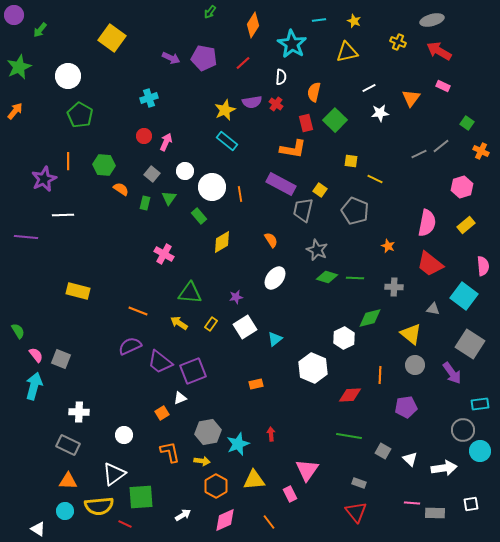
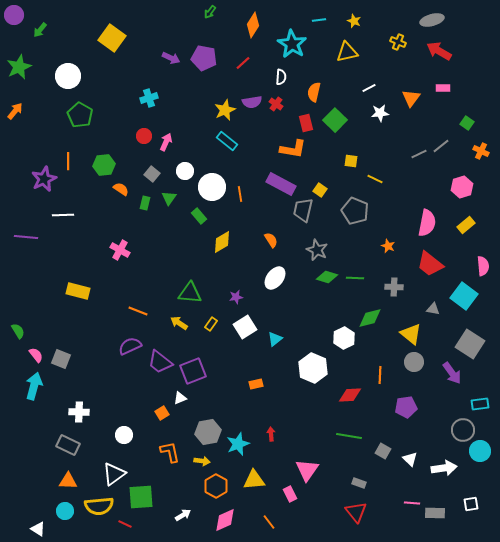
pink rectangle at (443, 86): moved 2 px down; rotated 24 degrees counterclockwise
green hexagon at (104, 165): rotated 10 degrees counterclockwise
pink cross at (164, 254): moved 44 px left, 4 px up
gray circle at (415, 365): moved 1 px left, 3 px up
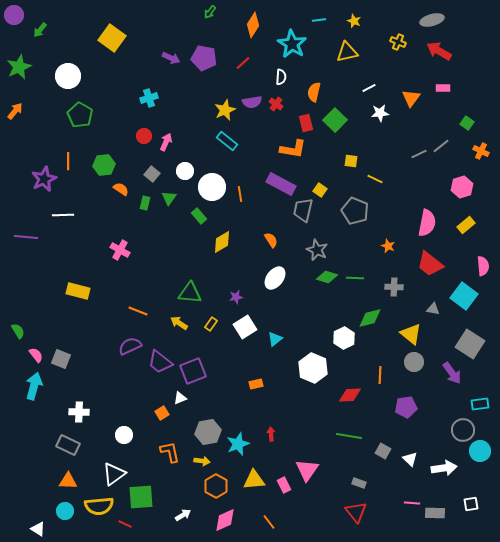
pink rectangle at (290, 494): moved 6 px left, 9 px up
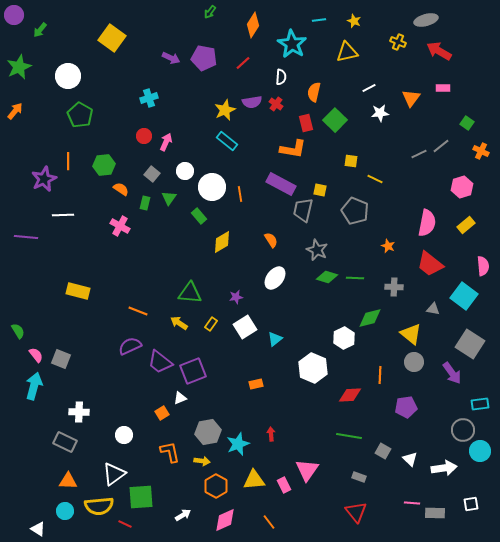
gray ellipse at (432, 20): moved 6 px left
yellow square at (320, 190): rotated 24 degrees counterclockwise
pink cross at (120, 250): moved 24 px up
gray rectangle at (68, 445): moved 3 px left, 3 px up
gray rectangle at (359, 483): moved 6 px up
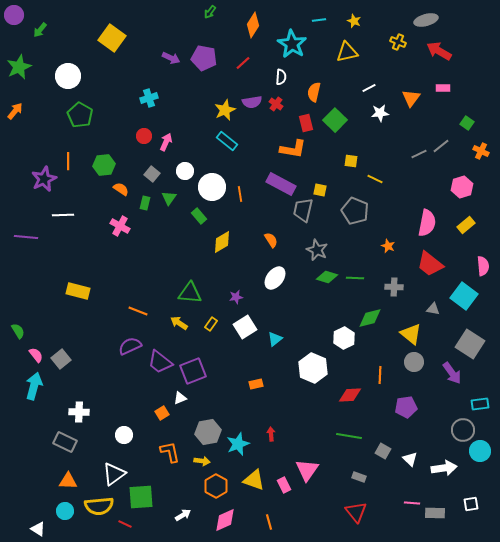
gray square at (61, 359): rotated 30 degrees clockwise
yellow triangle at (254, 480): rotated 25 degrees clockwise
orange line at (269, 522): rotated 21 degrees clockwise
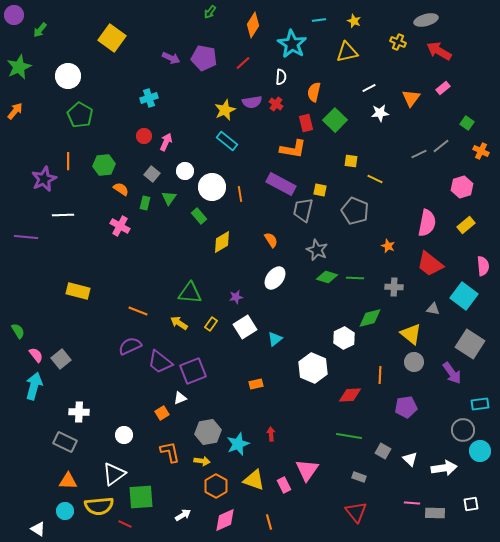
pink rectangle at (443, 88): rotated 40 degrees counterclockwise
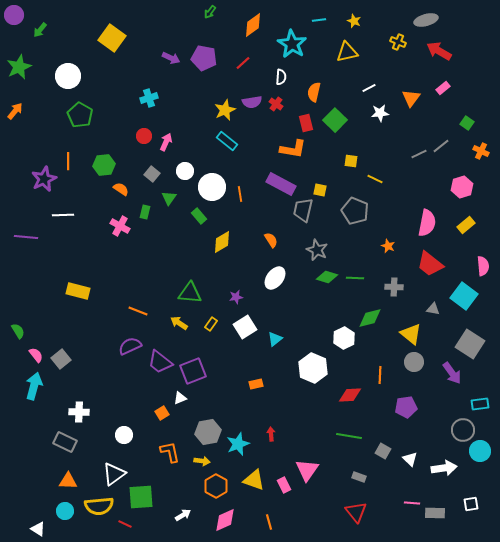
orange diamond at (253, 25): rotated 20 degrees clockwise
green rectangle at (145, 203): moved 9 px down
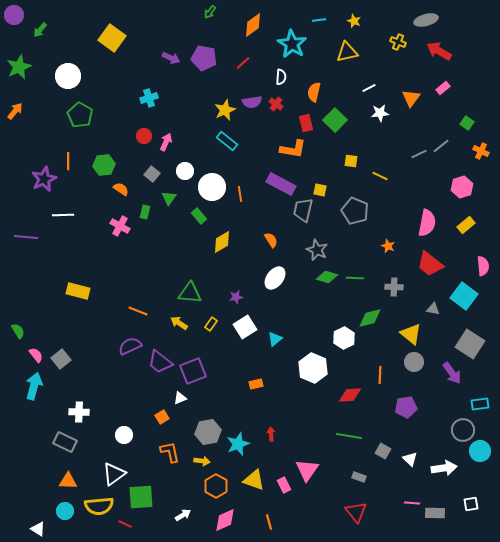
yellow line at (375, 179): moved 5 px right, 3 px up
orange square at (162, 413): moved 4 px down
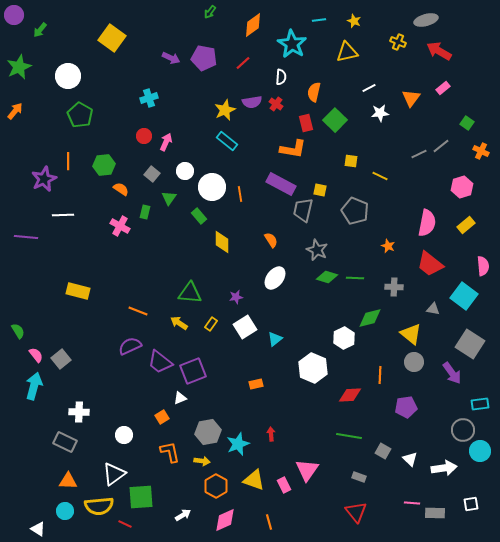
yellow diamond at (222, 242): rotated 60 degrees counterclockwise
